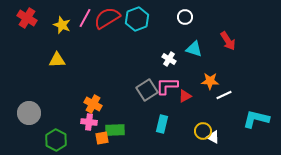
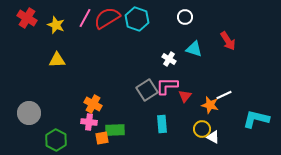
cyan hexagon: rotated 20 degrees counterclockwise
yellow star: moved 6 px left
orange star: moved 24 px down; rotated 12 degrees clockwise
red triangle: rotated 24 degrees counterclockwise
cyan rectangle: rotated 18 degrees counterclockwise
yellow circle: moved 1 px left, 2 px up
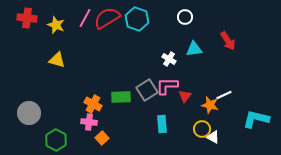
red cross: rotated 24 degrees counterclockwise
cyan triangle: rotated 24 degrees counterclockwise
yellow triangle: rotated 18 degrees clockwise
green rectangle: moved 6 px right, 33 px up
orange square: rotated 32 degrees counterclockwise
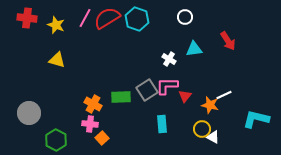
pink cross: moved 1 px right, 2 px down
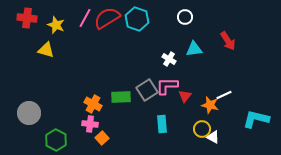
yellow triangle: moved 11 px left, 10 px up
